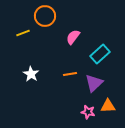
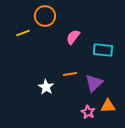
cyan rectangle: moved 3 px right, 4 px up; rotated 48 degrees clockwise
white star: moved 15 px right, 13 px down
pink star: rotated 16 degrees clockwise
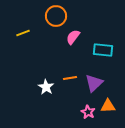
orange circle: moved 11 px right
orange line: moved 4 px down
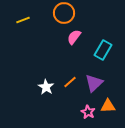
orange circle: moved 8 px right, 3 px up
yellow line: moved 13 px up
pink semicircle: moved 1 px right
cyan rectangle: rotated 66 degrees counterclockwise
orange line: moved 4 px down; rotated 32 degrees counterclockwise
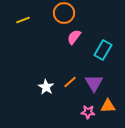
purple triangle: rotated 18 degrees counterclockwise
pink star: rotated 24 degrees counterclockwise
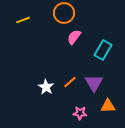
pink star: moved 8 px left, 1 px down
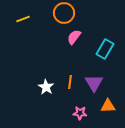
yellow line: moved 1 px up
cyan rectangle: moved 2 px right, 1 px up
orange line: rotated 40 degrees counterclockwise
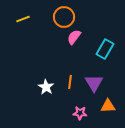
orange circle: moved 4 px down
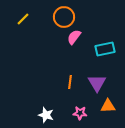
yellow line: rotated 24 degrees counterclockwise
cyan rectangle: rotated 48 degrees clockwise
purple triangle: moved 3 px right
white star: moved 28 px down; rotated 14 degrees counterclockwise
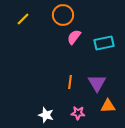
orange circle: moved 1 px left, 2 px up
cyan rectangle: moved 1 px left, 6 px up
pink star: moved 2 px left
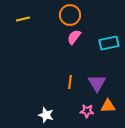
orange circle: moved 7 px right
yellow line: rotated 32 degrees clockwise
cyan rectangle: moved 5 px right
pink star: moved 9 px right, 2 px up
